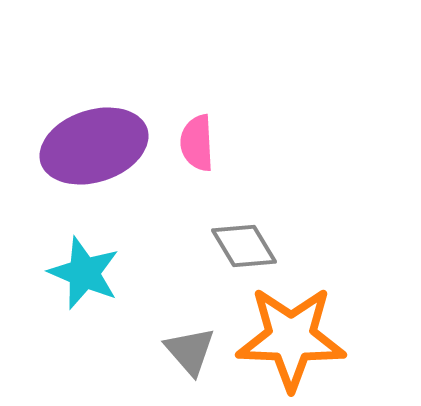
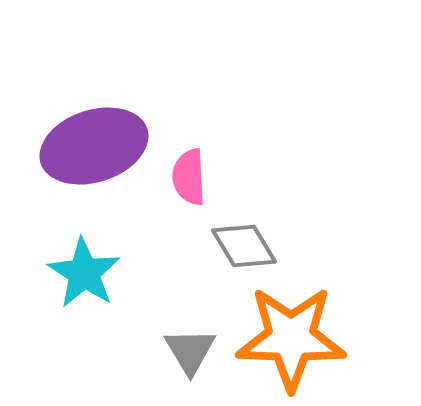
pink semicircle: moved 8 px left, 34 px down
cyan star: rotated 10 degrees clockwise
gray triangle: rotated 10 degrees clockwise
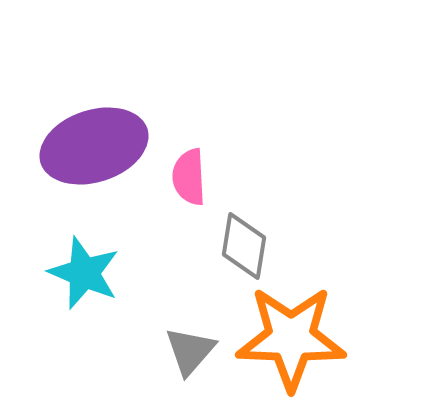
gray diamond: rotated 40 degrees clockwise
cyan star: rotated 10 degrees counterclockwise
gray triangle: rotated 12 degrees clockwise
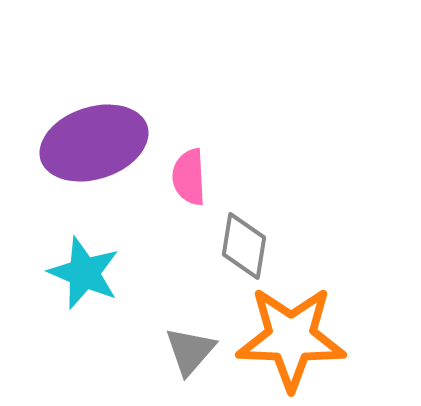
purple ellipse: moved 3 px up
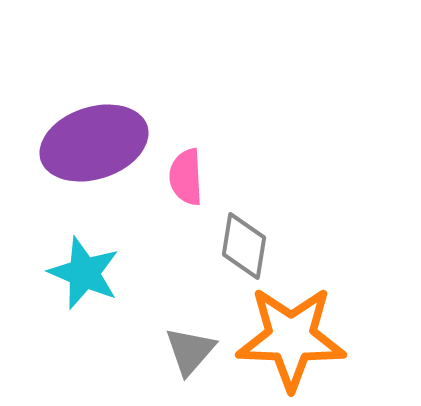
pink semicircle: moved 3 px left
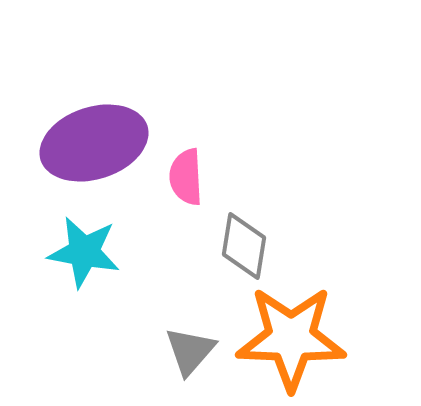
cyan star: moved 21 px up; rotated 12 degrees counterclockwise
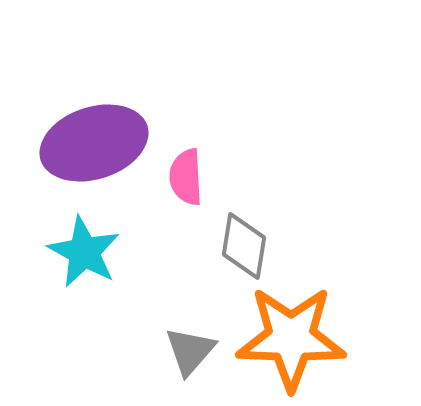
cyan star: rotated 18 degrees clockwise
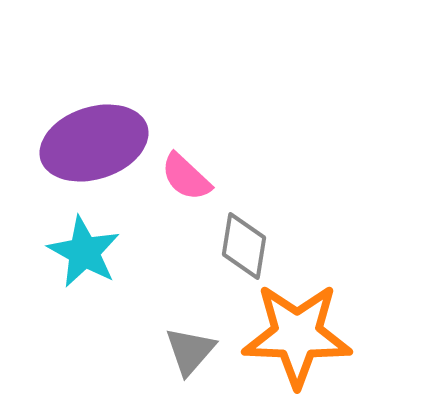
pink semicircle: rotated 44 degrees counterclockwise
orange star: moved 6 px right, 3 px up
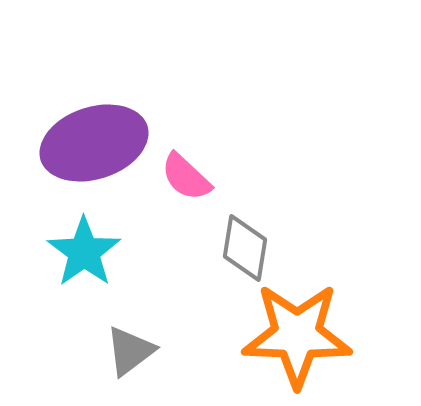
gray diamond: moved 1 px right, 2 px down
cyan star: rotated 8 degrees clockwise
gray triangle: moved 60 px left; rotated 12 degrees clockwise
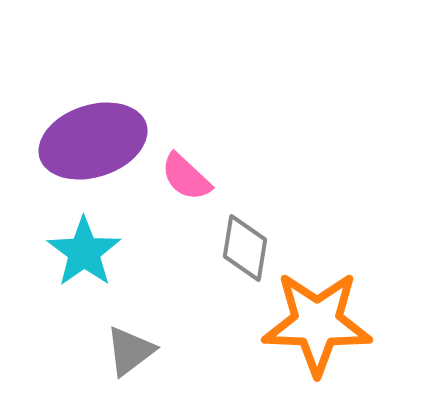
purple ellipse: moved 1 px left, 2 px up
orange star: moved 20 px right, 12 px up
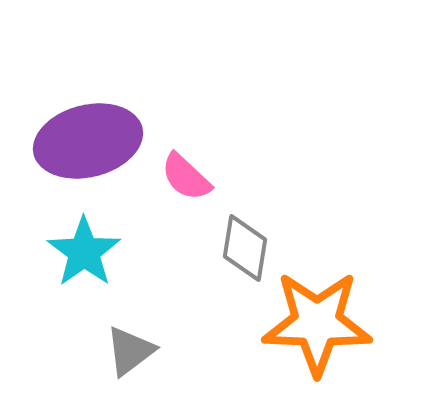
purple ellipse: moved 5 px left; rotated 4 degrees clockwise
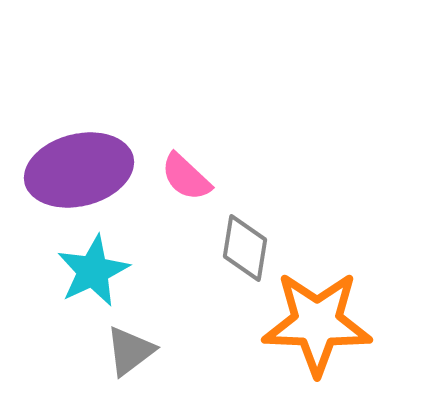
purple ellipse: moved 9 px left, 29 px down
cyan star: moved 9 px right, 19 px down; rotated 10 degrees clockwise
